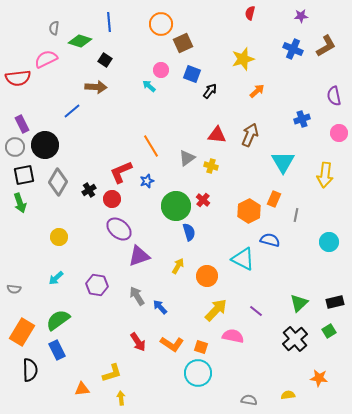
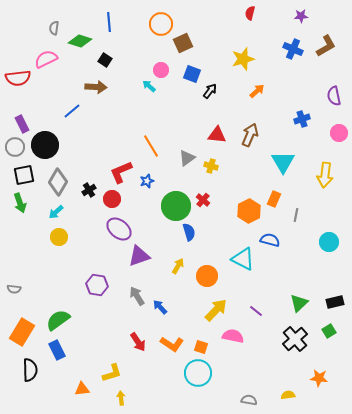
cyan arrow at (56, 278): moved 66 px up
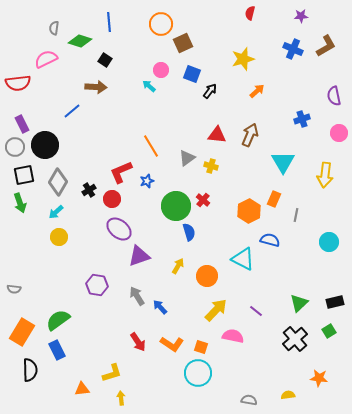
red semicircle at (18, 78): moved 5 px down
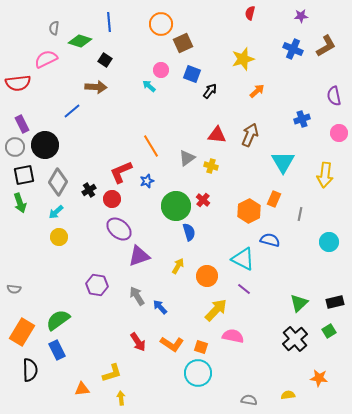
gray line at (296, 215): moved 4 px right, 1 px up
purple line at (256, 311): moved 12 px left, 22 px up
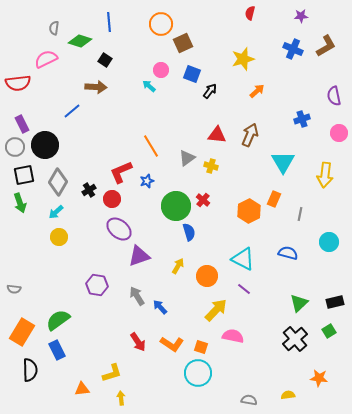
blue semicircle at (270, 240): moved 18 px right, 13 px down
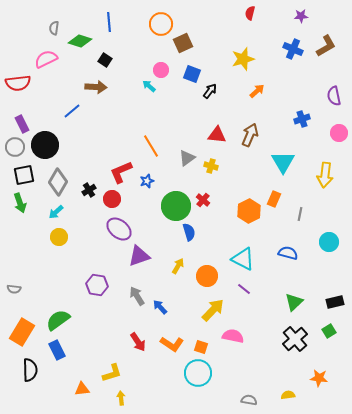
green triangle at (299, 303): moved 5 px left, 1 px up
yellow arrow at (216, 310): moved 3 px left
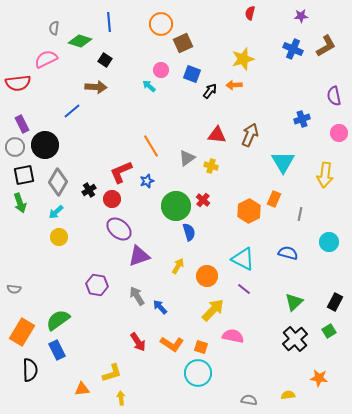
orange arrow at (257, 91): moved 23 px left, 6 px up; rotated 140 degrees counterclockwise
black rectangle at (335, 302): rotated 48 degrees counterclockwise
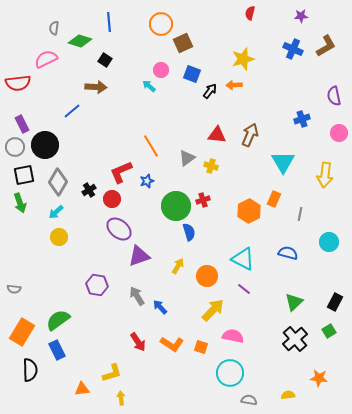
red cross at (203, 200): rotated 32 degrees clockwise
cyan circle at (198, 373): moved 32 px right
